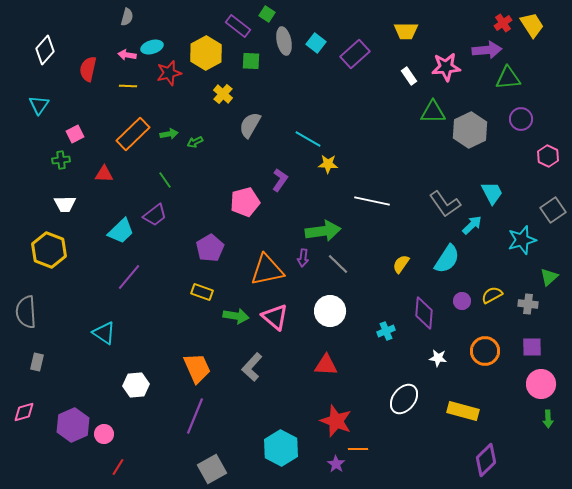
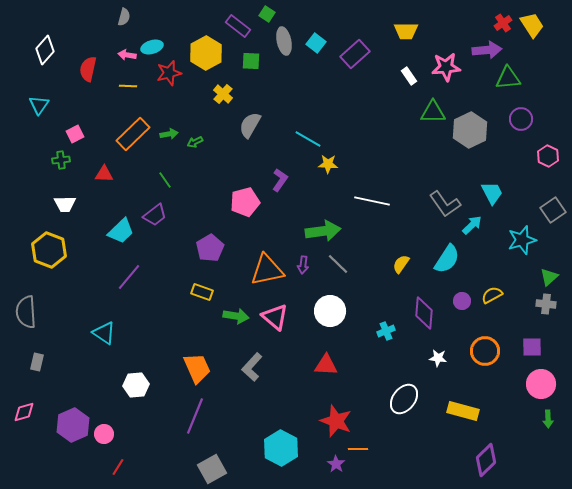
gray semicircle at (127, 17): moved 3 px left
purple arrow at (303, 258): moved 7 px down
gray cross at (528, 304): moved 18 px right
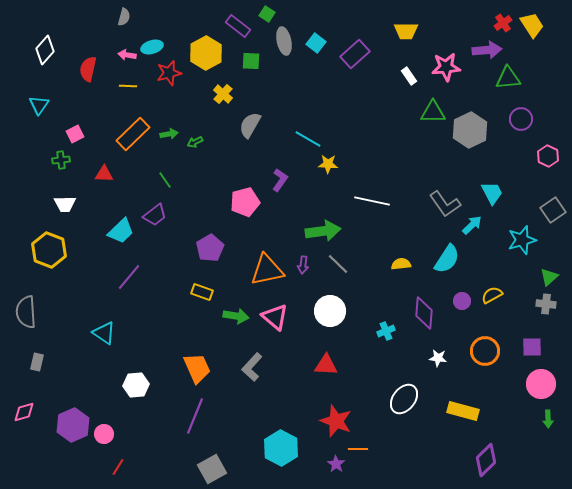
yellow semicircle at (401, 264): rotated 48 degrees clockwise
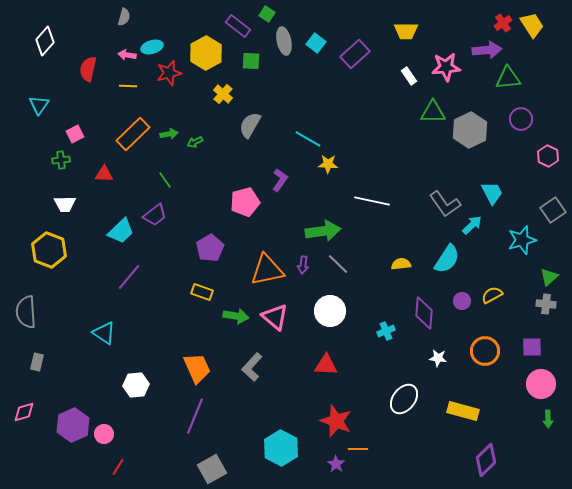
white diamond at (45, 50): moved 9 px up
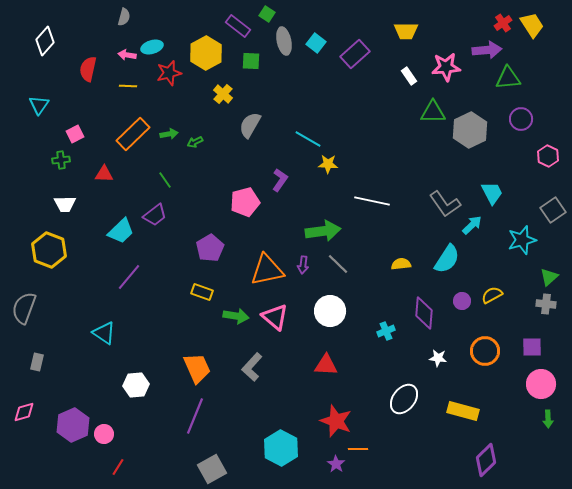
gray semicircle at (26, 312): moved 2 px left, 4 px up; rotated 24 degrees clockwise
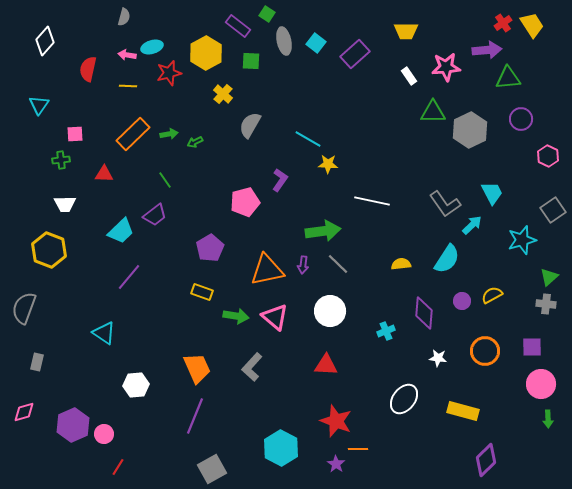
pink square at (75, 134): rotated 24 degrees clockwise
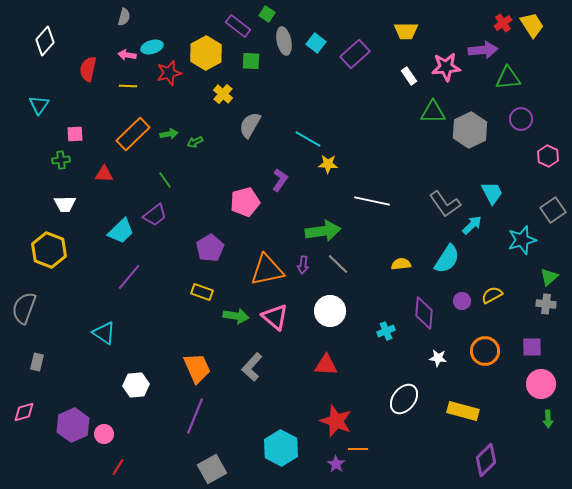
purple arrow at (487, 50): moved 4 px left
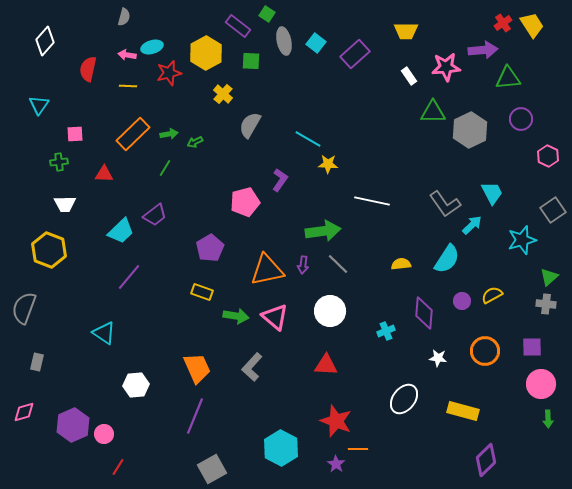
green cross at (61, 160): moved 2 px left, 2 px down
green line at (165, 180): moved 12 px up; rotated 66 degrees clockwise
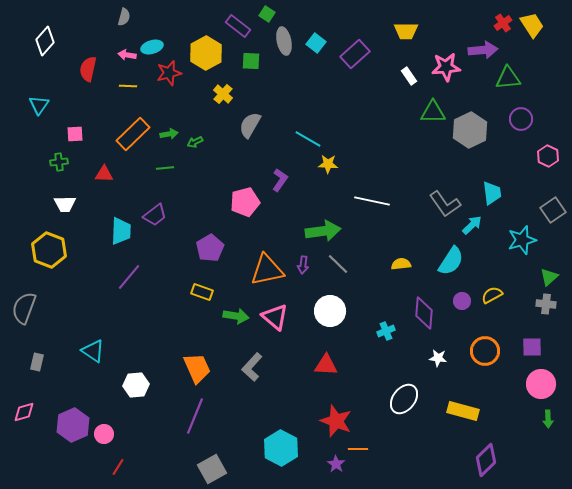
green line at (165, 168): rotated 54 degrees clockwise
cyan trapezoid at (492, 193): rotated 20 degrees clockwise
cyan trapezoid at (121, 231): rotated 44 degrees counterclockwise
cyan semicircle at (447, 259): moved 4 px right, 2 px down
cyan triangle at (104, 333): moved 11 px left, 18 px down
